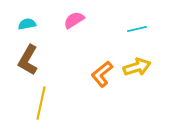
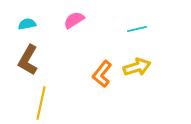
orange L-shape: rotated 12 degrees counterclockwise
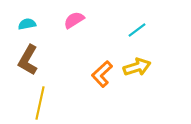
cyan line: moved 1 px down; rotated 24 degrees counterclockwise
orange L-shape: rotated 8 degrees clockwise
yellow line: moved 1 px left
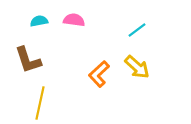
pink semicircle: rotated 40 degrees clockwise
cyan semicircle: moved 12 px right, 3 px up
brown L-shape: rotated 48 degrees counterclockwise
yellow arrow: rotated 60 degrees clockwise
orange L-shape: moved 3 px left
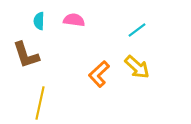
cyan semicircle: rotated 78 degrees counterclockwise
brown L-shape: moved 2 px left, 5 px up
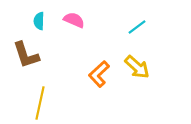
pink semicircle: rotated 15 degrees clockwise
cyan line: moved 3 px up
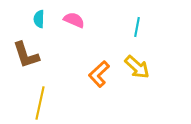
cyan semicircle: moved 2 px up
cyan line: rotated 42 degrees counterclockwise
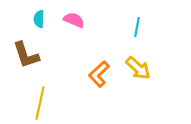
yellow arrow: moved 1 px right, 1 px down
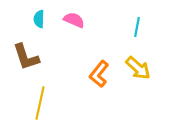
brown L-shape: moved 2 px down
orange L-shape: rotated 8 degrees counterclockwise
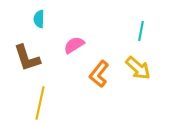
pink semicircle: moved 25 px down; rotated 55 degrees counterclockwise
cyan line: moved 4 px right, 4 px down
brown L-shape: moved 1 px right, 1 px down
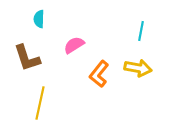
yellow arrow: rotated 32 degrees counterclockwise
